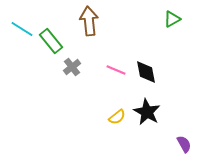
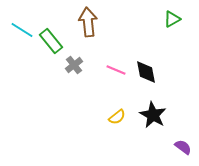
brown arrow: moved 1 px left, 1 px down
cyan line: moved 1 px down
gray cross: moved 2 px right, 2 px up
black star: moved 6 px right, 3 px down
purple semicircle: moved 1 px left, 3 px down; rotated 24 degrees counterclockwise
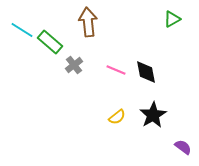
green rectangle: moved 1 px left, 1 px down; rotated 10 degrees counterclockwise
black star: rotated 12 degrees clockwise
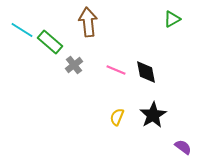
yellow semicircle: rotated 150 degrees clockwise
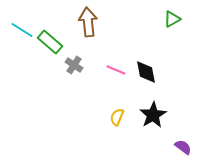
gray cross: rotated 18 degrees counterclockwise
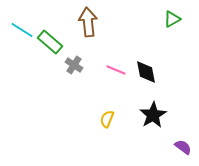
yellow semicircle: moved 10 px left, 2 px down
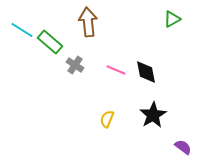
gray cross: moved 1 px right
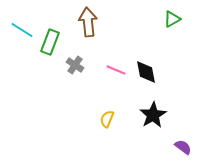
green rectangle: rotated 70 degrees clockwise
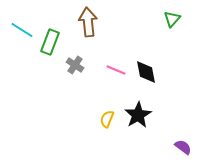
green triangle: rotated 18 degrees counterclockwise
black star: moved 15 px left
